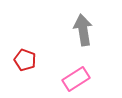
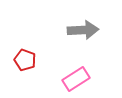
gray arrow: rotated 96 degrees clockwise
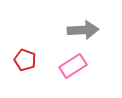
pink rectangle: moved 3 px left, 13 px up
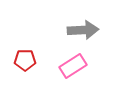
red pentagon: rotated 20 degrees counterclockwise
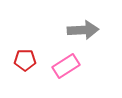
pink rectangle: moved 7 px left
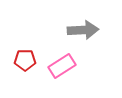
pink rectangle: moved 4 px left
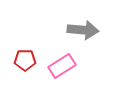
gray arrow: rotated 8 degrees clockwise
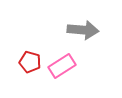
red pentagon: moved 5 px right, 2 px down; rotated 15 degrees clockwise
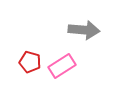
gray arrow: moved 1 px right
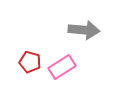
pink rectangle: moved 1 px down
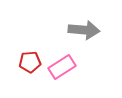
red pentagon: rotated 20 degrees counterclockwise
